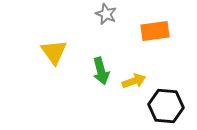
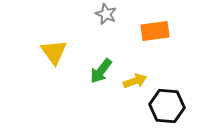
green arrow: rotated 52 degrees clockwise
yellow arrow: moved 1 px right
black hexagon: moved 1 px right
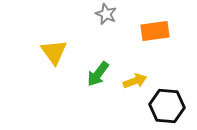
green arrow: moved 3 px left, 3 px down
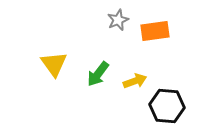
gray star: moved 12 px right, 6 px down; rotated 25 degrees clockwise
yellow triangle: moved 12 px down
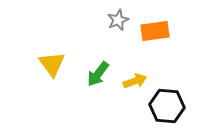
yellow triangle: moved 2 px left
